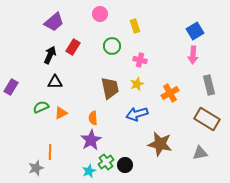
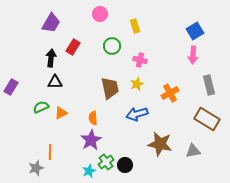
purple trapezoid: moved 3 px left, 1 px down; rotated 20 degrees counterclockwise
black arrow: moved 1 px right, 3 px down; rotated 18 degrees counterclockwise
gray triangle: moved 7 px left, 2 px up
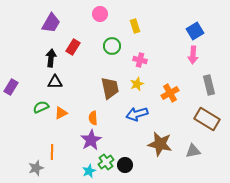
orange line: moved 2 px right
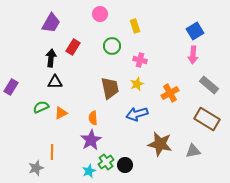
gray rectangle: rotated 36 degrees counterclockwise
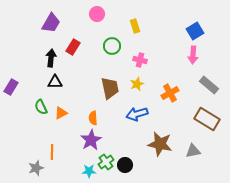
pink circle: moved 3 px left
green semicircle: rotated 91 degrees counterclockwise
cyan star: rotated 24 degrees clockwise
